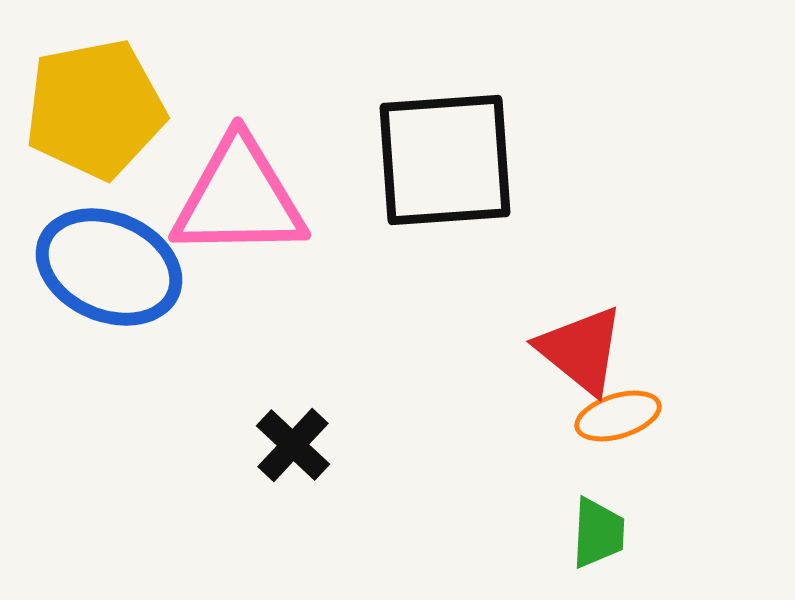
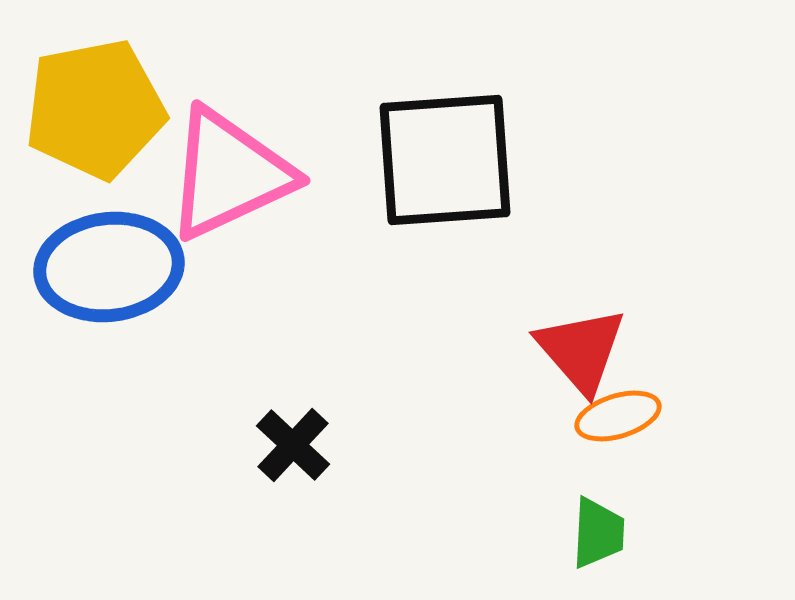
pink triangle: moved 10 px left, 24 px up; rotated 24 degrees counterclockwise
blue ellipse: rotated 30 degrees counterclockwise
red triangle: rotated 10 degrees clockwise
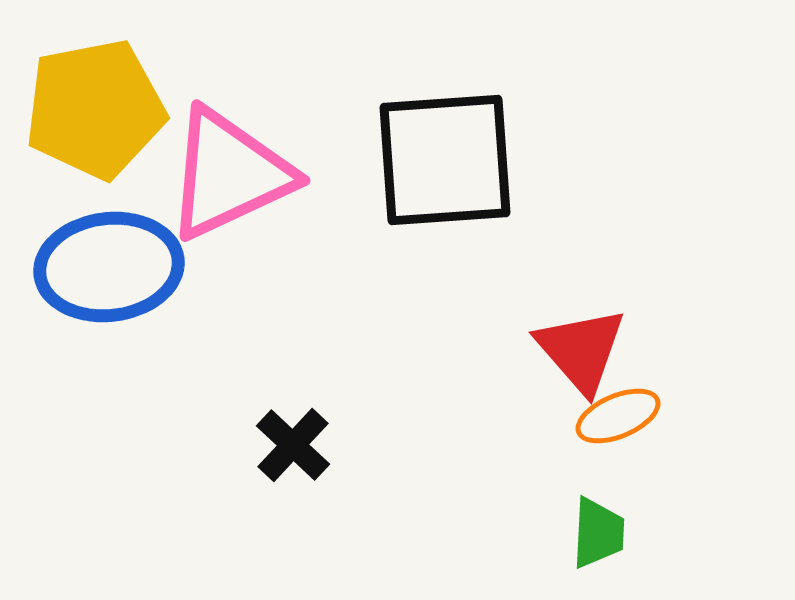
orange ellipse: rotated 6 degrees counterclockwise
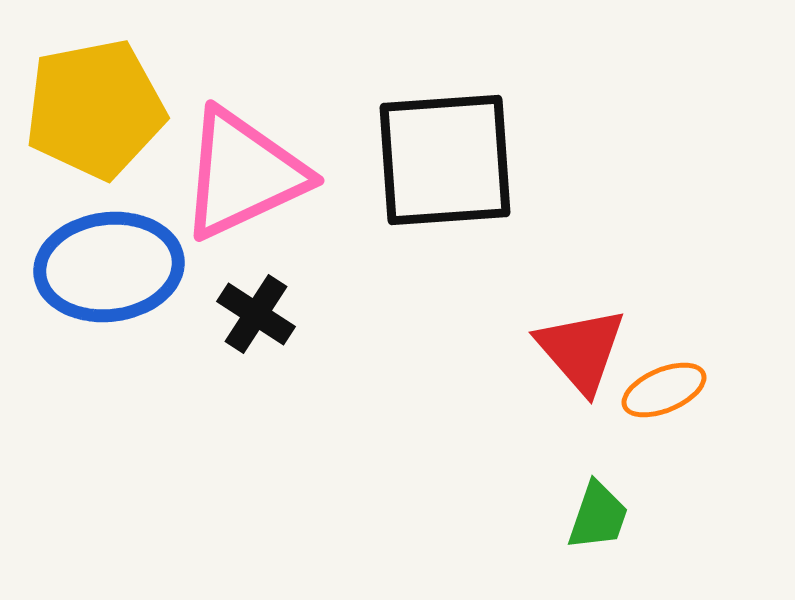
pink triangle: moved 14 px right
orange ellipse: moved 46 px right, 26 px up
black cross: moved 37 px left, 131 px up; rotated 10 degrees counterclockwise
green trapezoid: moved 17 px up; rotated 16 degrees clockwise
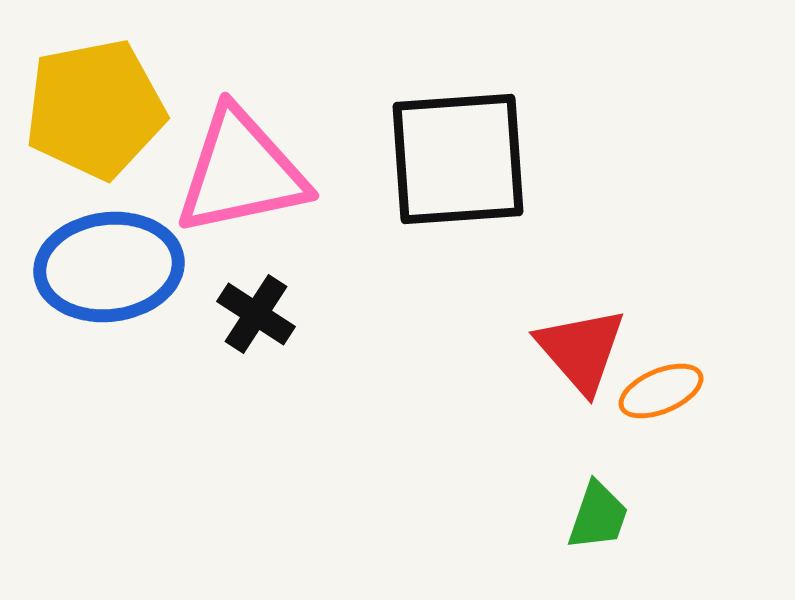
black square: moved 13 px right, 1 px up
pink triangle: moved 2 px left, 2 px up; rotated 13 degrees clockwise
orange ellipse: moved 3 px left, 1 px down
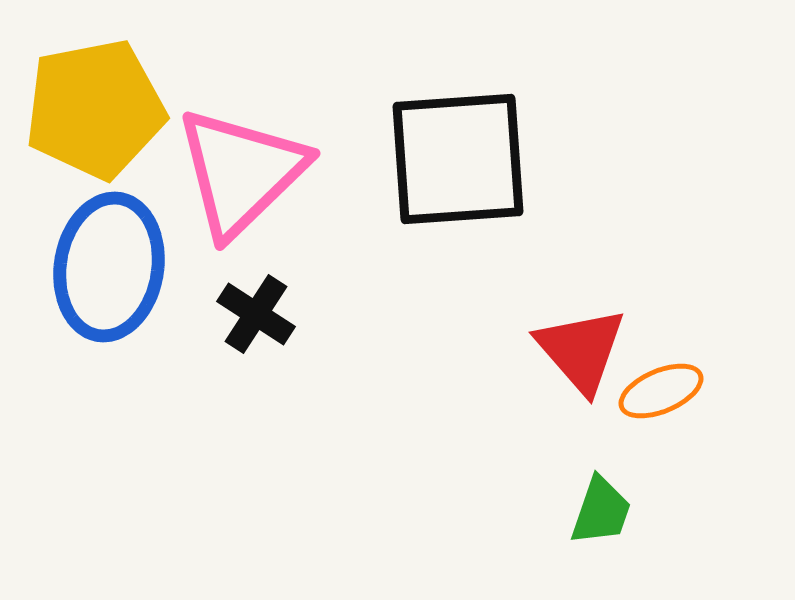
pink triangle: rotated 32 degrees counterclockwise
blue ellipse: rotated 74 degrees counterclockwise
green trapezoid: moved 3 px right, 5 px up
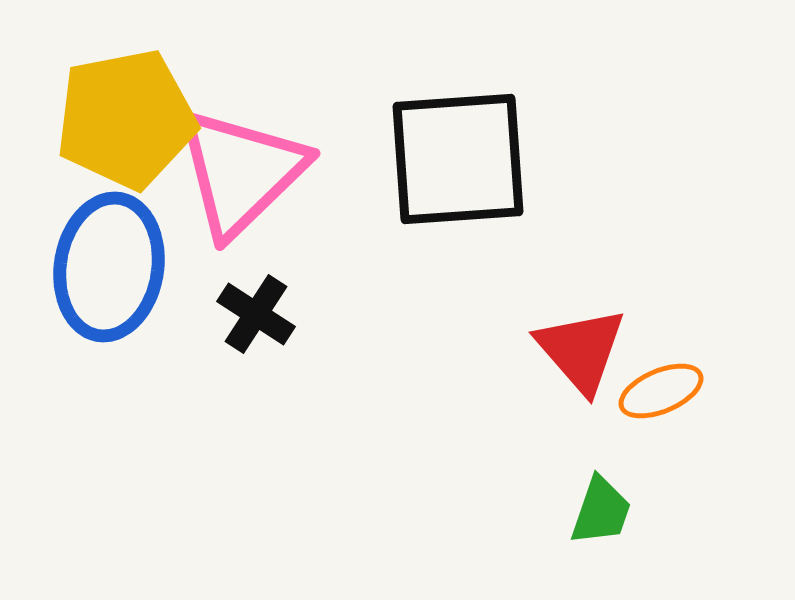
yellow pentagon: moved 31 px right, 10 px down
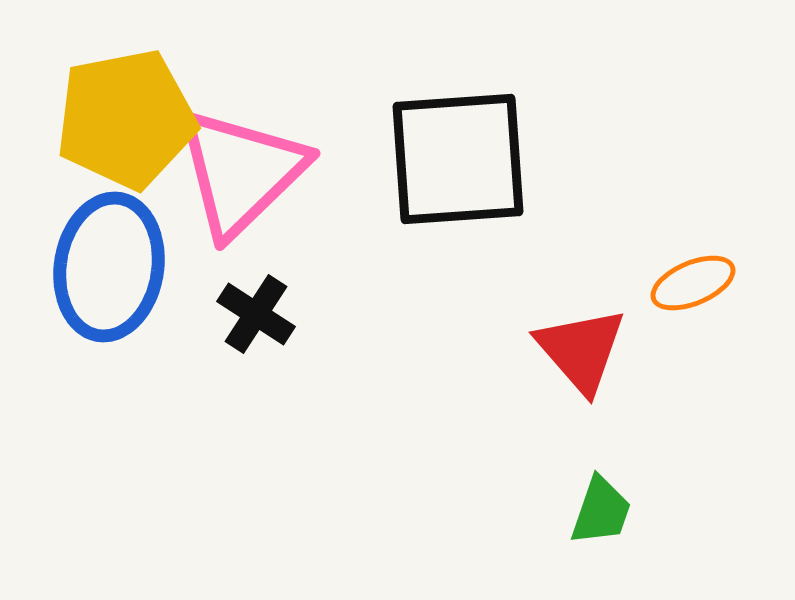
orange ellipse: moved 32 px right, 108 px up
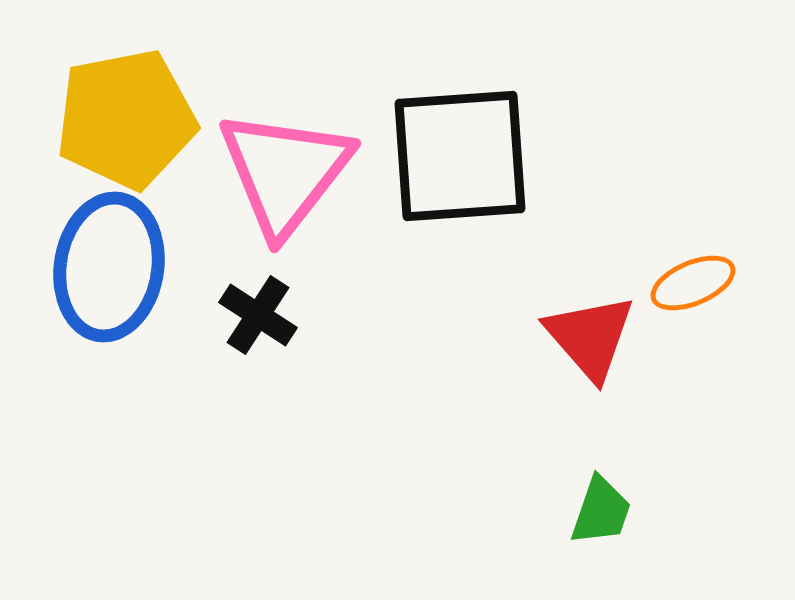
black square: moved 2 px right, 3 px up
pink triangle: moved 44 px right; rotated 8 degrees counterclockwise
black cross: moved 2 px right, 1 px down
red triangle: moved 9 px right, 13 px up
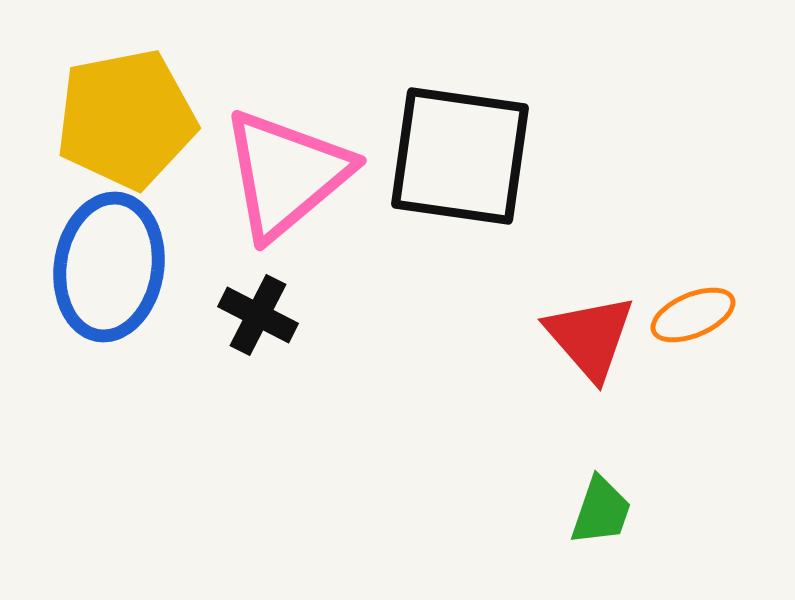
black square: rotated 12 degrees clockwise
pink triangle: moved 1 px right, 2 px down; rotated 12 degrees clockwise
orange ellipse: moved 32 px down
black cross: rotated 6 degrees counterclockwise
